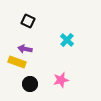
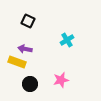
cyan cross: rotated 16 degrees clockwise
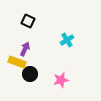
purple arrow: rotated 104 degrees clockwise
black circle: moved 10 px up
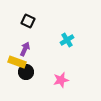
black circle: moved 4 px left, 2 px up
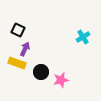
black square: moved 10 px left, 9 px down
cyan cross: moved 16 px right, 3 px up
yellow rectangle: moved 1 px down
black circle: moved 15 px right
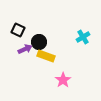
purple arrow: rotated 40 degrees clockwise
yellow rectangle: moved 29 px right, 7 px up
black circle: moved 2 px left, 30 px up
pink star: moved 2 px right; rotated 21 degrees counterclockwise
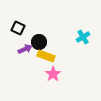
black square: moved 2 px up
pink star: moved 10 px left, 6 px up
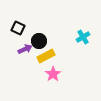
black circle: moved 1 px up
yellow rectangle: rotated 48 degrees counterclockwise
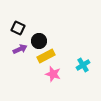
cyan cross: moved 28 px down
purple arrow: moved 5 px left
pink star: rotated 21 degrees counterclockwise
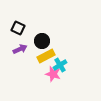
black circle: moved 3 px right
cyan cross: moved 23 px left
